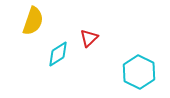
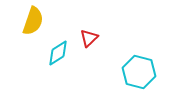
cyan diamond: moved 1 px up
cyan hexagon: rotated 12 degrees counterclockwise
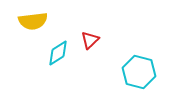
yellow semicircle: rotated 64 degrees clockwise
red triangle: moved 1 px right, 2 px down
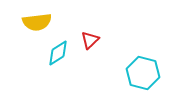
yellow semicircle: moved 4 px right, 1 px down
cyan hexagon: moved 4 px right, 1 px down
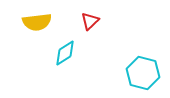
red triangle: moved 19 px up
cyan diamond: moved 7 px right
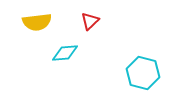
cyan diamond: rotated 28 degrees clockwise
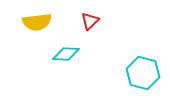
cyan diamond: moved 1 px right, 1 px down; rotated 8 degrees clockwise
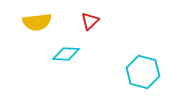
cyan hexagon: moved 1 px up
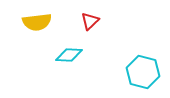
cyan diamond: moved 3 px right, 1 px down
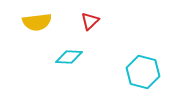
cyan diamond: moved 2 px down
